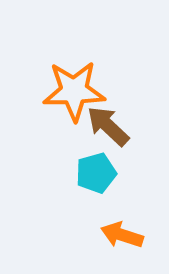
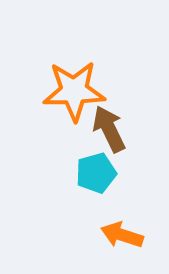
brown arrow: moved 1 px right, 3 px down; rotated 21 degrees clockwise
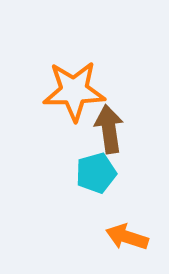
brown arrow: rotated 18 degrees clockwise
orange arrow: moved 5 px right, 2 px down
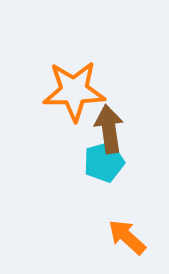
cyan pentagon: moved 8 px right, 11 px up
orange arrow: rotated 24 degrees clockwise
